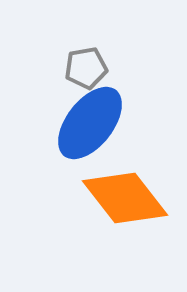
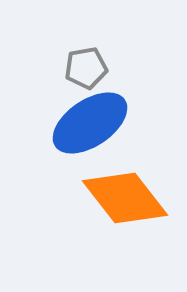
blue ellipse: rotated 18 degrees clockwise
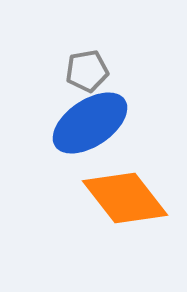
gray pentagon: moved 1 px right, 3 px down
